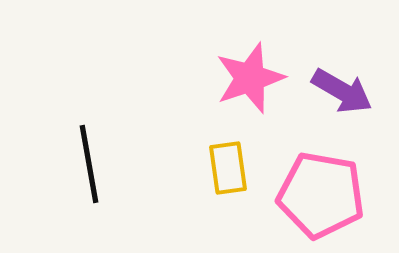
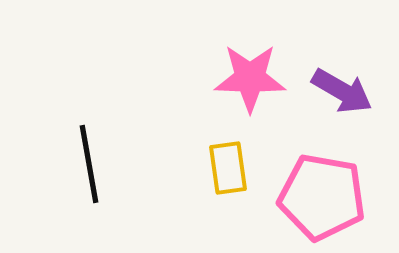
pink star: rotated 20 degrees clockwise
pink pentagon: moved 1 px right, 2 px down
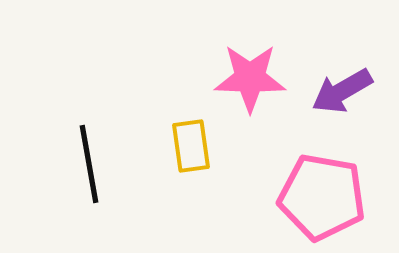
purple arrow: rotated 120 degrees clockwise
yellow rectangle: moved 37 px left, 22 px up
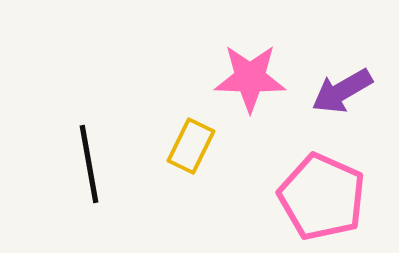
yellow rectangle: rotated 34 degrees clockwise
pink pentagon: rotated 14 degrees clockwise
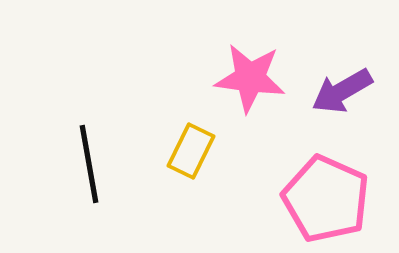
pink star: rotated 6 degrees clockwise
yellow rectangle: moved 5 px down
pink pentagon: moved 4 px right, 2 px down
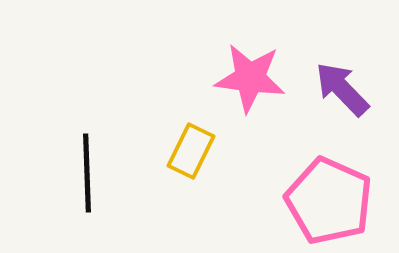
purple arrow: moved 2 px up; rotated 76 degrees clockwise
black line: moved 2 px left, 9 px down; rotated 8 degrees clockwise
pink pentagon: moved 3 px right, 2 px down
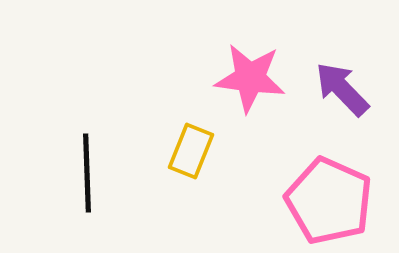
yellow rectangle: rotated 4 degrees counterclockwise
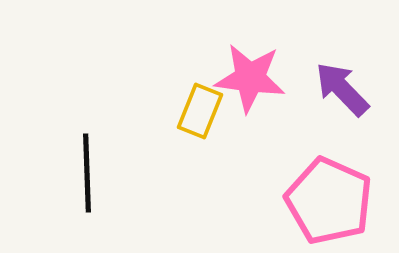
yellow rectangle: moved 9 px right, 40 px up
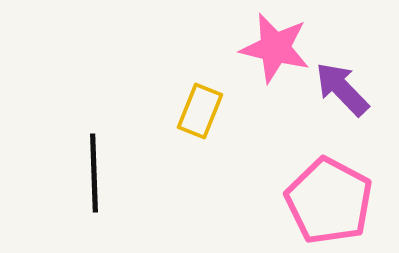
pink star: moved 25 px right, 30 px up; rotated 6 degrees clockwise
black line: moved 7 px right
pink pentagon: rotated 4 degrees clockwise
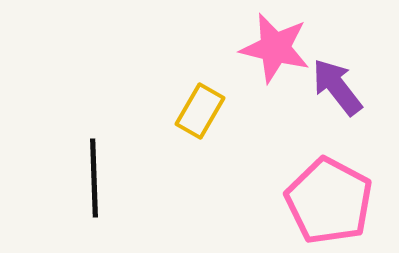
purple arrow: moved 5 px left, 2 px up; rotated 6 degrees clockwise
yellow rectangle: rotated 8 degrees clockwise
black line: moved 5 px down
